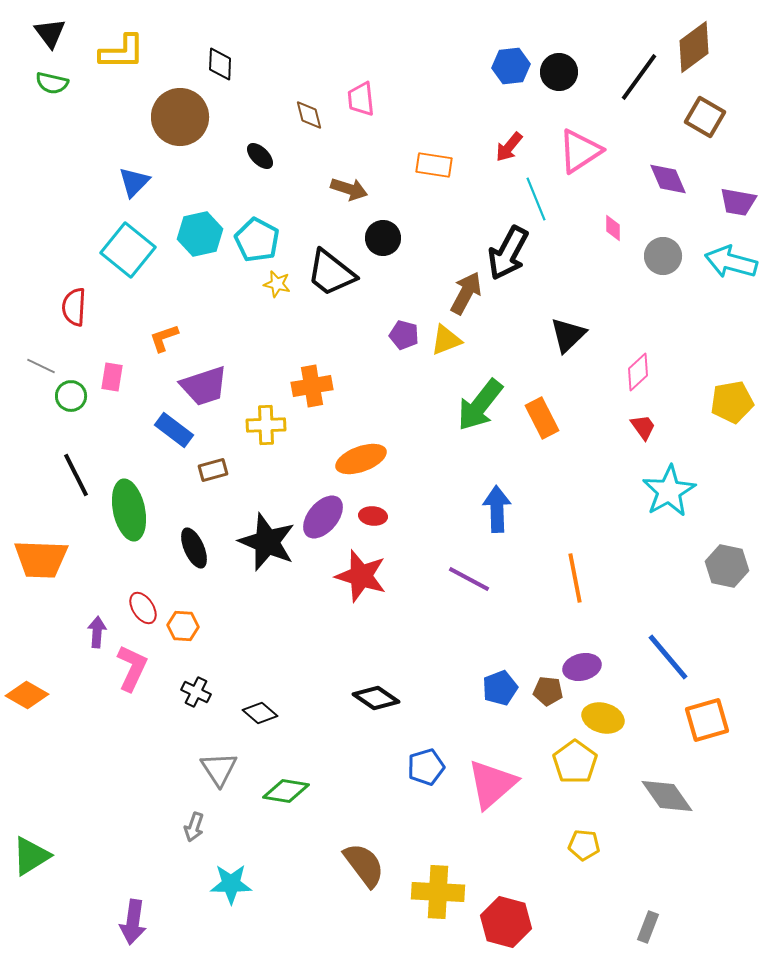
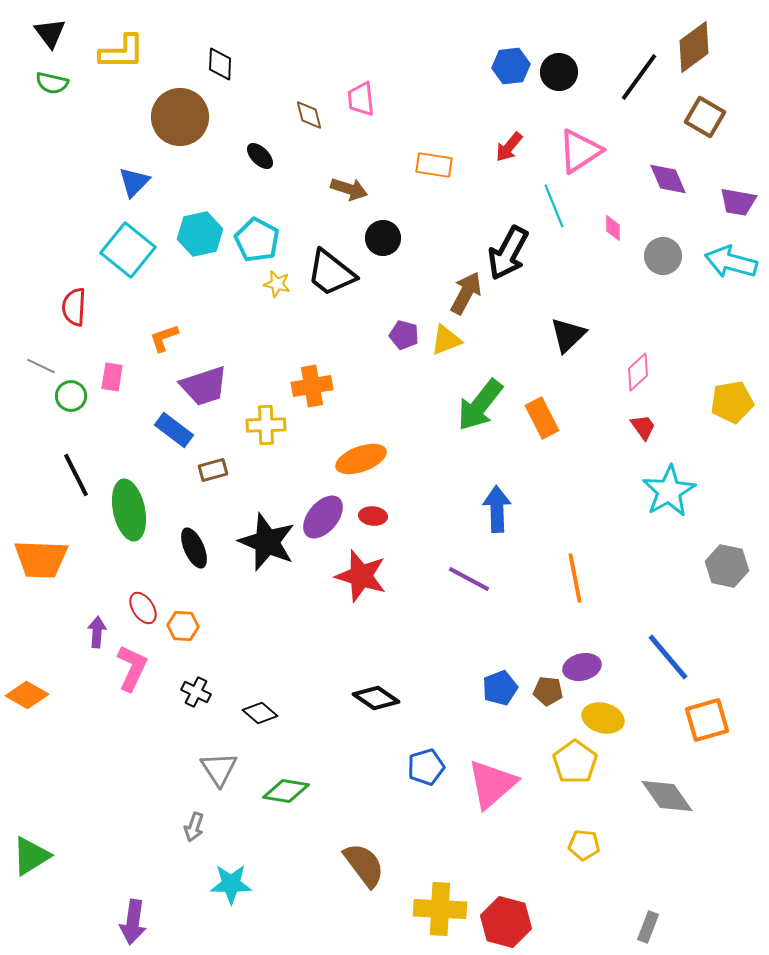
cyan line at (536, 199): moved 18 px right, 7 px down
yellow cross at (438, 892): moved 2 px right, 17 px down
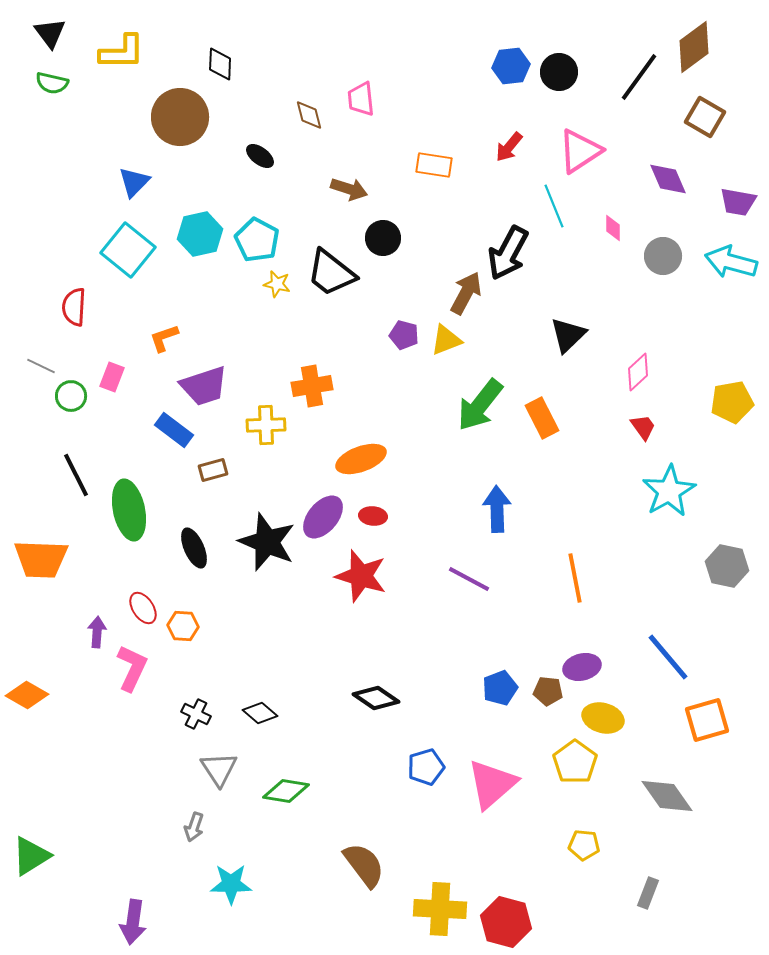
black ellipse at (260, 156): rotated 8 degrees counterclockwise
pink rectangle at (112, 377): rotated 12 degrees clockwise
black cross at (196, 692): moved 22 px down
gray rectangle at (648, 927): moved 34 px up
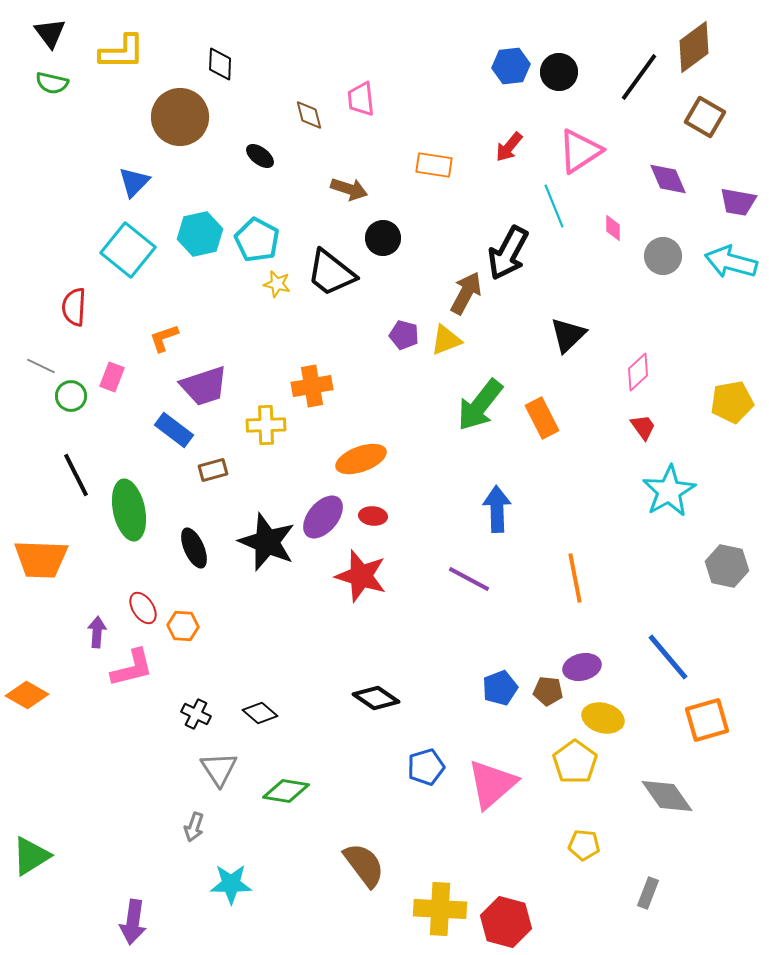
pink L-shape at (132, 668): rotated 51 degrees clockwise
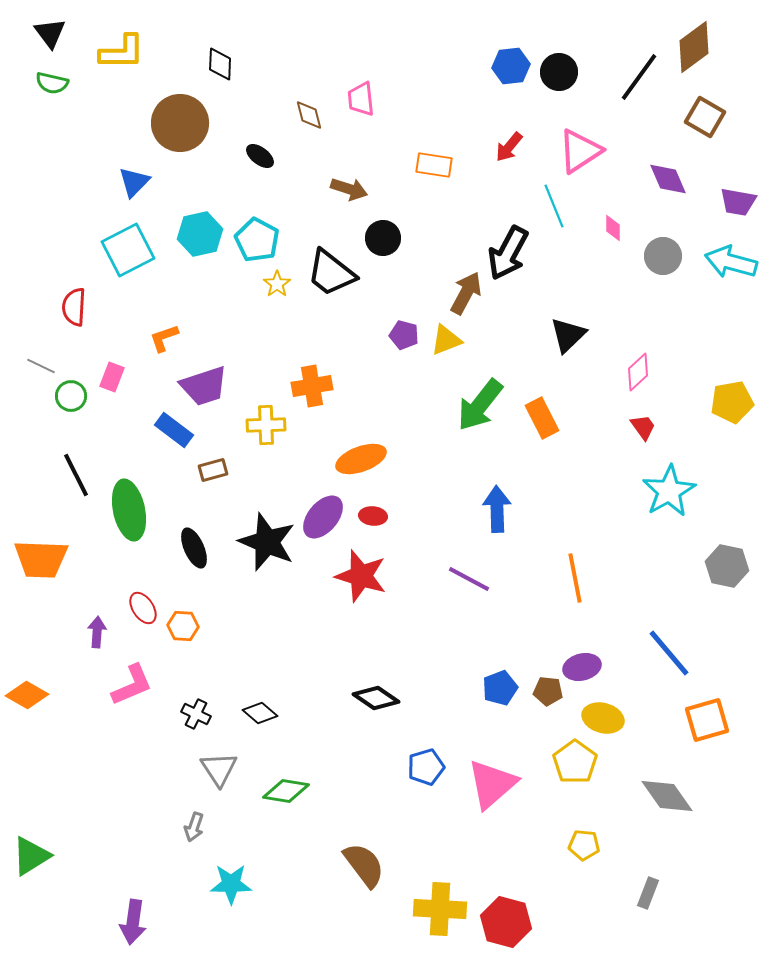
brown circle at (180, 117): moved 6 px down
cyan square at (128, 250): rotated 24 degrees clockwise
yellow star at (277, 284): rotated 24 degrees clockwise
blue line at (668, 657): moved 1 px right, 4 px up
pink L-shape at (132, 668): moved 17 px down; rotated 9 degrees counterclockwise
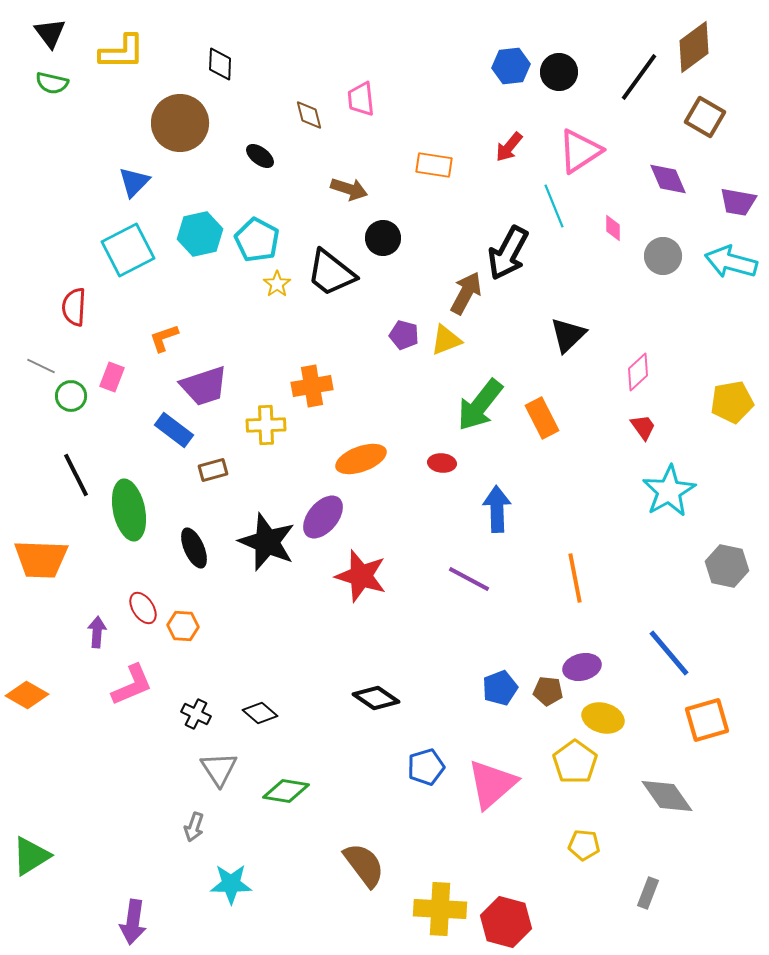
red ellipse at (373, 516): moved 69 px right, 53 px up
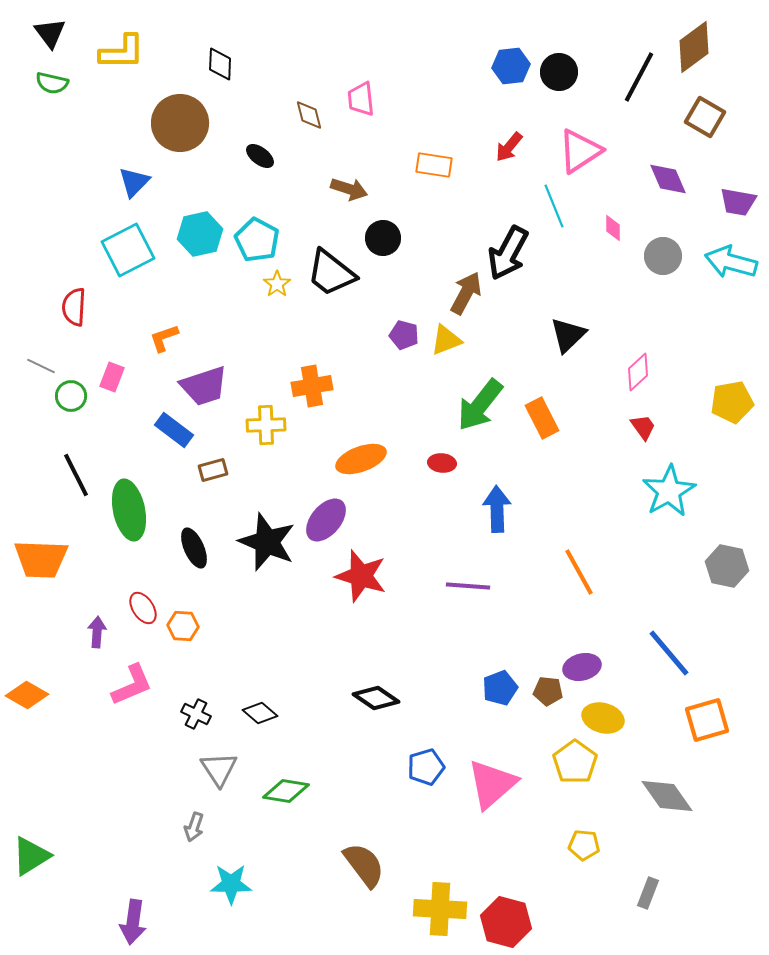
black line at (639, 77): rotated 8 degrees counterclockwise
purple ellipse at (323, 517): moved 3 px right, 3 px down
orange line at (575, 578): moved 4 px right, 6 px up; rotated 18 degrees counterclockwise
purple line at (469, 579): moved 1 px left, 7 px down; rotated 24 degrees counterclockwise
